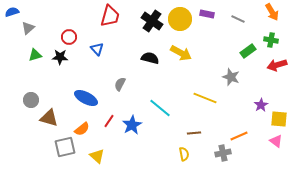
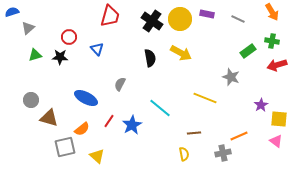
green cross: moved 1 px right, 1 px down
black semicircle: rotated 66 degrees clockwise
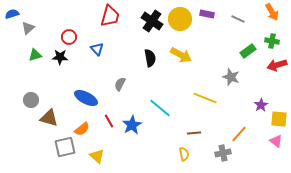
blue semicircle: moved 2 px down
yellow arrow: moved 2 px down
red line: rotated 64 degrees counterclockwise
orange line: moved 2 px up; rotated 24 degrees counterclockwise
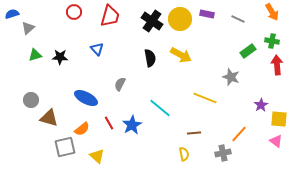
red circle: moved 5 px right, 25 px up
red arrow: rotated 102 degrees clockwise
red line: moved 2 px down
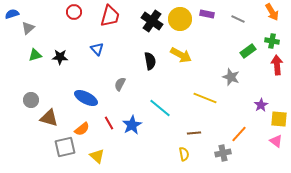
black semicircle: moved 3 px down
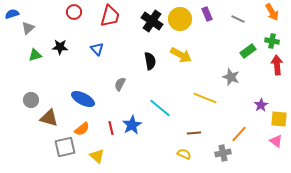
purple rectangle: rotated 56 degrees clockwise
black star: moved 10 px up
blue ellipse: moved 3 px left, 1 px down
red line: moved 2 px right, 5 px down; rotated 16 degrees clockwise
yellow semicircle: rotated 56 degrees counterclockwise
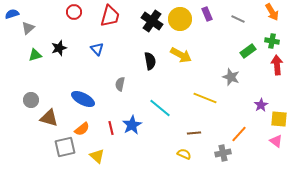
black star: moved 1 px left, 1 px down; rotated 21 degrees counterclockwise
gray semicircle: rotated 16 degrees counterclockwise
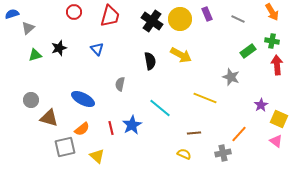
yellow square: rotated 18 degrees clockwise
